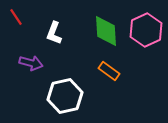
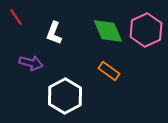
green diamond: moved 2 px right; rotated 20 degrees counterclockwise
white hexagon: rotated 16 degrees counterclockwise
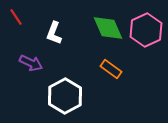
green diamond: moved 3 px up
purple arrow: rotated 10 degrees clockwise
orange rectangle: moved 2 px right, 2 px up
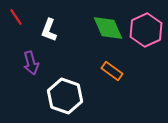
white L-shape: moved 5 px left, 3 px up
purple arrow: rotated 50 degrees clockwise
orange rectangle: moved 1 px right, 2 px down
white hexagon: rotated 12 degrees counterclockwise
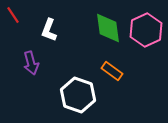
red line: moved 3 px left, 2 px up
green diamond: rotated 16 degrees clockwise
white hexagon: moved 13 px right, 1 px up
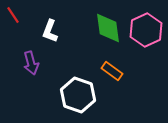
white L-shape: moved 1 px right, 1 px down
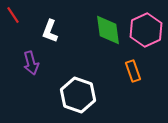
green diamond: moved 2 px down
orange rectangle: moved 21 px right; rotated 35 degrees clockwise
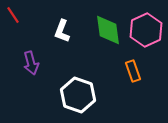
white L-shape: moved 12 px right
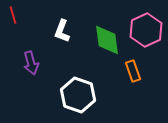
red line: rotated 18 degrees clockwise
green diamond: moved 1 px left, 10 px down
